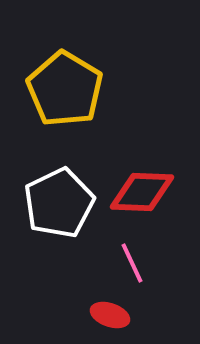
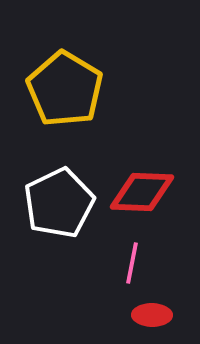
pink line: rotated 36 degrees clockwise
red ellipse: moved 42 px right; rotated 18 degrees counterclockwise
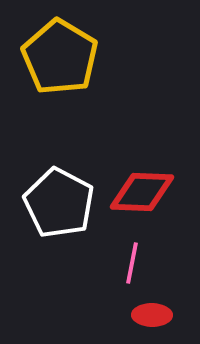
yellow pentagon: moved 5 px left, 32 px up
white pentagon: rotated 18 degrees counterclockwise
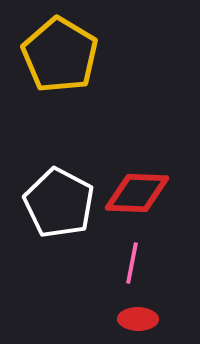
yellow pentagon: moved 2 px up
red diamond: moved 5 px left, 1 px down
red ellipse: moved 14 px left, 4 px down
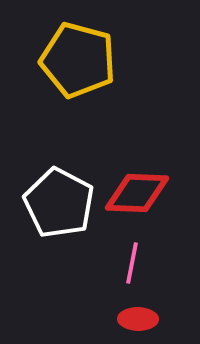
yellow pentagon: moved 18 px right, 5 px down; rotated 16 degrees counterclockwise
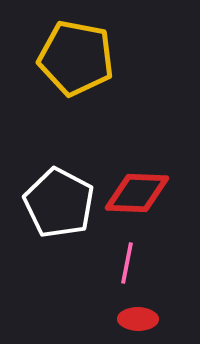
yellow pentagon: moved 2 px left, 2 px up; rotated 4 degrees counterclockwise
pink line: moved 5 px left
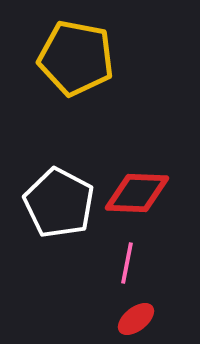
red ellipse: moved 2 px left; rotated 39 degrees counterclockwise
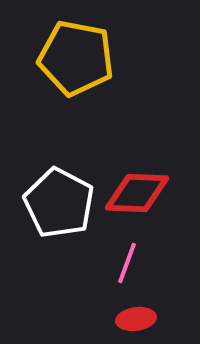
pink line: rotated 9 degrees clockwise
red ellipse: rotated 30 degrees clockwise
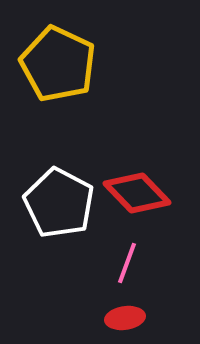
yellow pentagon: moved 18 px left, 6 px down; rotated 14 degrees clockwise
red diamond: rotated 44 degrees clockwise
red ellipse: moved 11 px left, 1 px up
